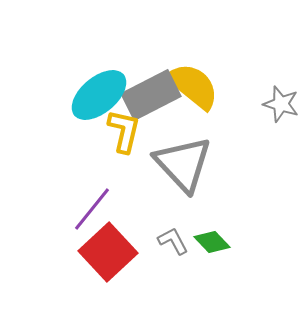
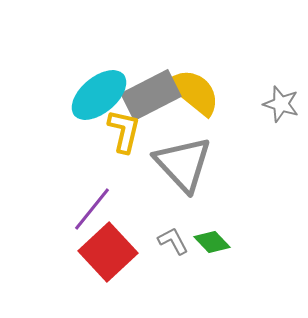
yellow semicircle: moved 1 px right, 6 px down
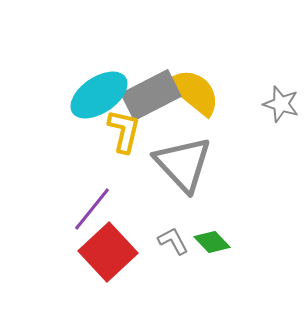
cyan ellipse: rotated 6 degrees clockwise
